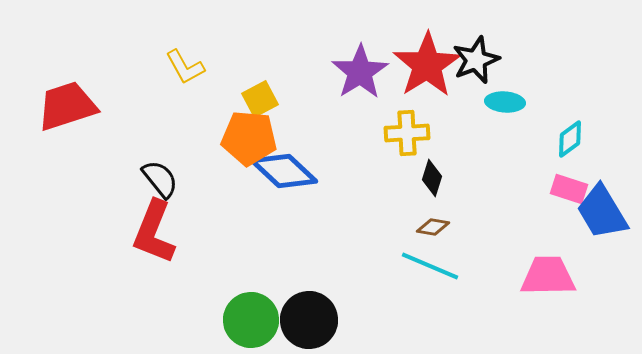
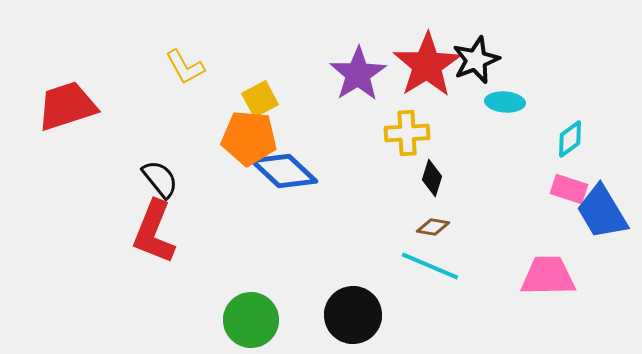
purple star: moved 2 px left, 2 px down
black circle: moved 44 px right, 5 px up
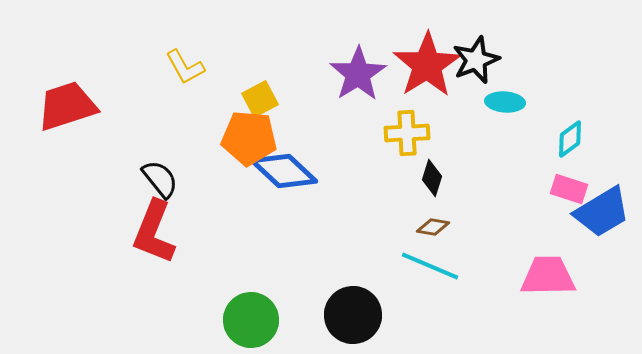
blue trapezoid: rotated 90 degrees counterclockwise
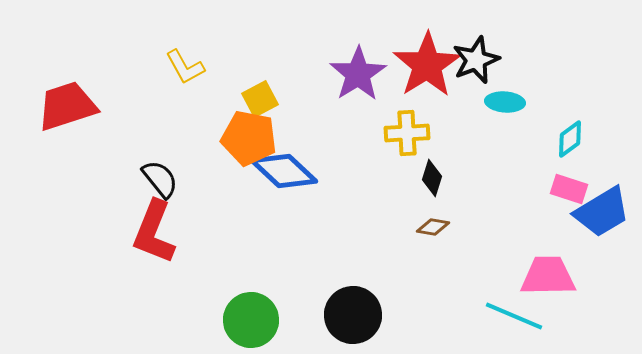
orange pentagon: rotated 6 degrees clockwise
cyan line: moved 84 px right, 50 px down
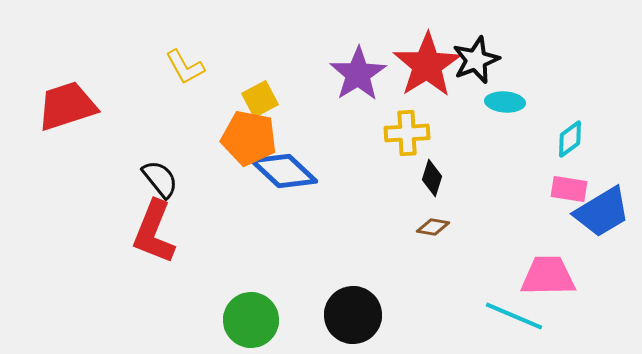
pink rectangle: rotated 9 degrees counterclockwise
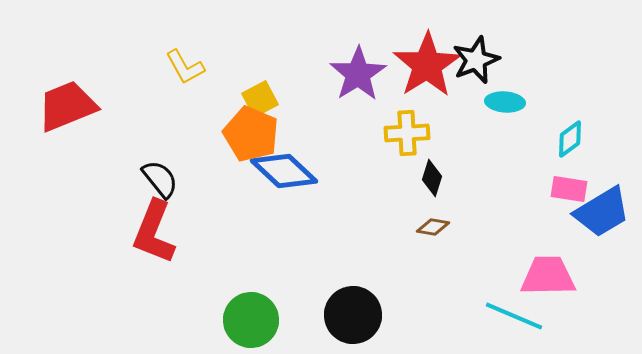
red trapezoid: rotated 4 degrees counterclockwise
orange pentagon: moved 2 px right, 4 px up; rotated 12 degrees clockwise
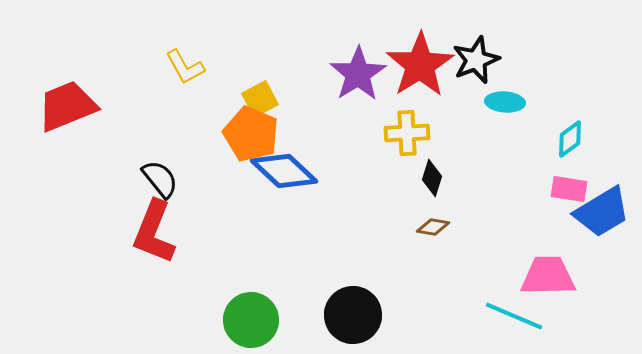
red star: moved 7 px left
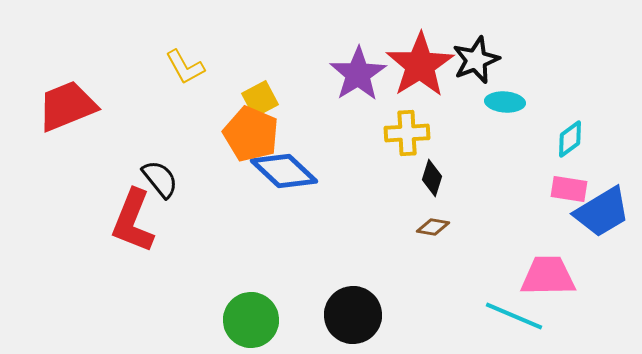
red L-shape: moved 21 px left, 11 px up
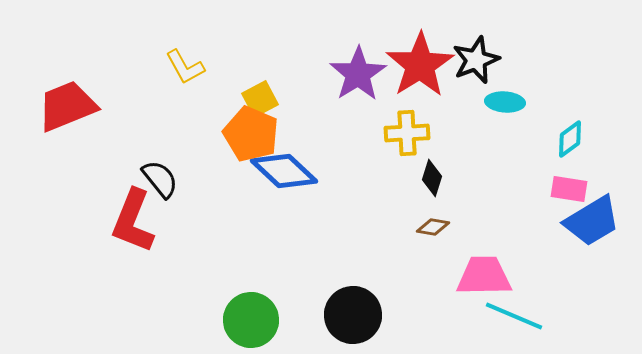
blue trapezoid: moved 10 px left, 9 px down
pink trapezoid: moved 64 px left
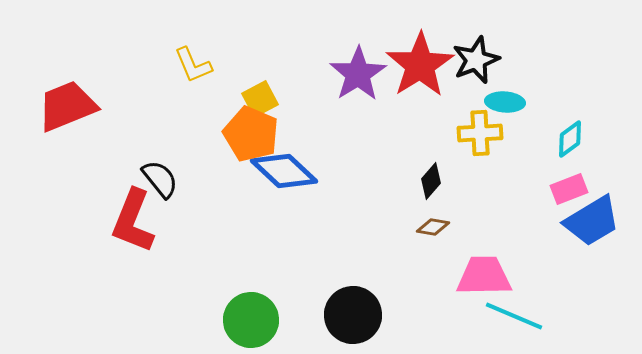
yellow L-shape: moved 8 px right, 2 px up; rotated 6 degrees clockwise
yellow cross: moved 73 px right
black diamond: moved 1 px left, 3 px down; rotated 24 degrees clockwise
pink rectangle: rotated 30 degrees counterclockwise
